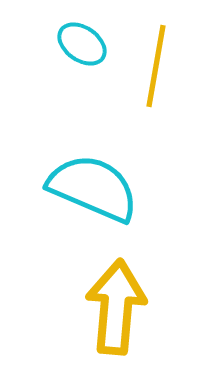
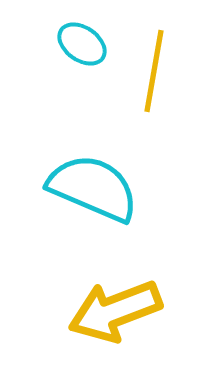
yellow line: moved 2 px left, 5 px down
yellow arrow: moved 1 px left, 4 px down; rotated 116 degrees counterclockwise
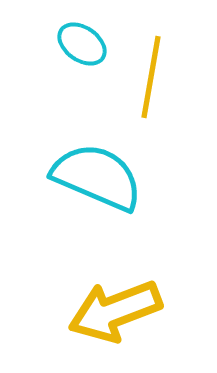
yellow line: moved 3 px left, 6 px down
cyan semicircle: moved 4 px right, 11 px up
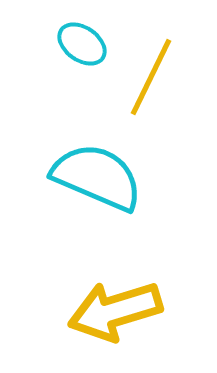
yellow line: rotated 16 degrees clockwise
yellow arrow: rotated 4 degrees clockwise
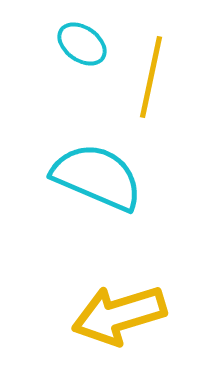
yellow line: rotated 14 degrees counterclockwise
yellow arrow: moved 4 px right, 4 px down
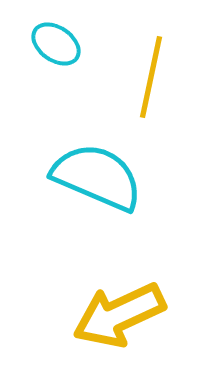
cyan ellipse: moved 26 px left
yellow arrow: rotated 8 degrees counterclockwise
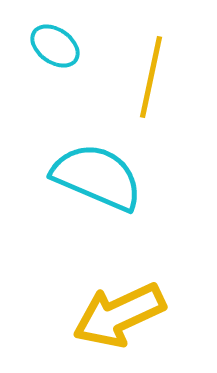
cyan ellipse: moved 1 px left, 2 px down
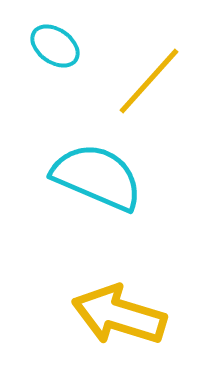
yellow line: moved 2 px left, 4 px down; rotated 30 degrees clockwise
yellow arrow: rotated 42 degrees clockwise
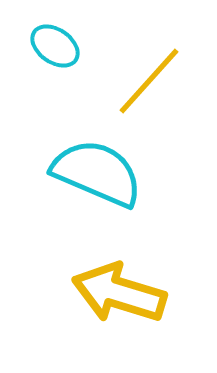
cyan semicircle: moved 4 px up
yellow arrow: moved 22 px up
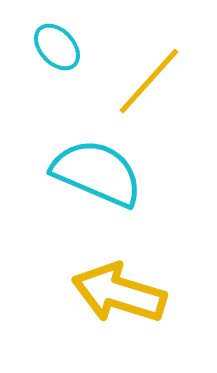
cyan ellipse: moved 2 px right, 1 px down; rotated 12 degrees clockwise
